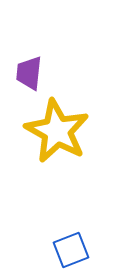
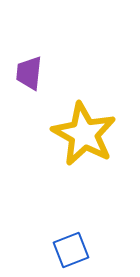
yellow star: moved 27 px right, 3 px down
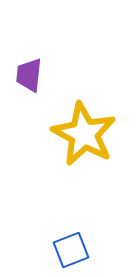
purple trapezoid: moved 2 px down
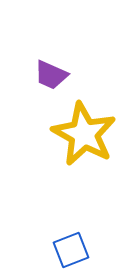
purple trapezoid: moved 22 px right; rotated 72 degrees counterclockwise
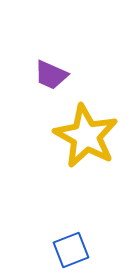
yellow star: moved 2 px right, 2 px down
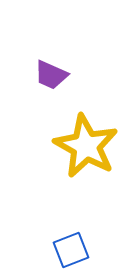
yellow star: moved 10 px down
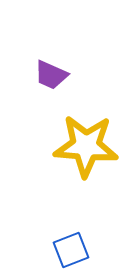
yellow star: rotated 24 degrees counterclockwise
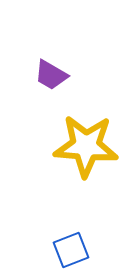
purple trapezoid: rotated 6 degrees clockwise
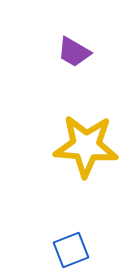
purple trapezoid: moved 23 px right, 23 px up
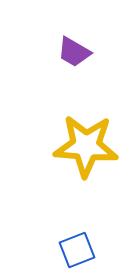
blue square: moved 6 px right
